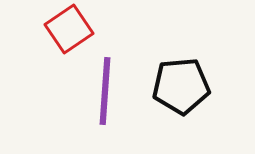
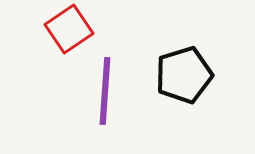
black pentagon: moved 3 px right, 11 px up; rotated 12 degrees counterclockwise
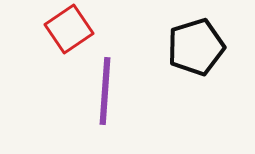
black pentagon: moved 12 px right, 28 px up
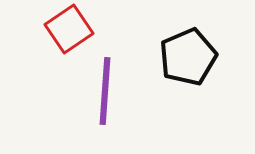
black pentagon: moved 8 px left, 10 px down; rotated 6 degrees counterclockwise
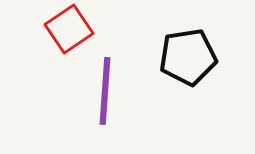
black pentagon: rotated 14 degrees clockwise
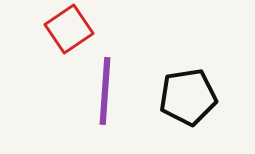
black pentagon: moved 40 px down
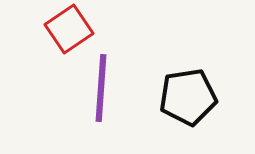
purple line: moved 4 px left, 3 px up
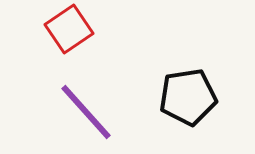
purple line: moved 15 px left, 24 px down; rotated 46 degrees counterclockwise
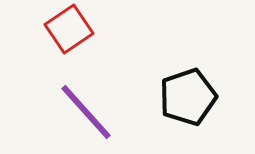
black pentagon: rotated 10 degrees counterclockwise
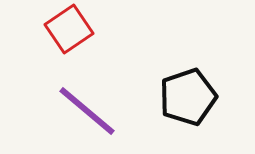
purple line: moved 1 px right, 1 px up; rotated 8 degrees counterclockwise
